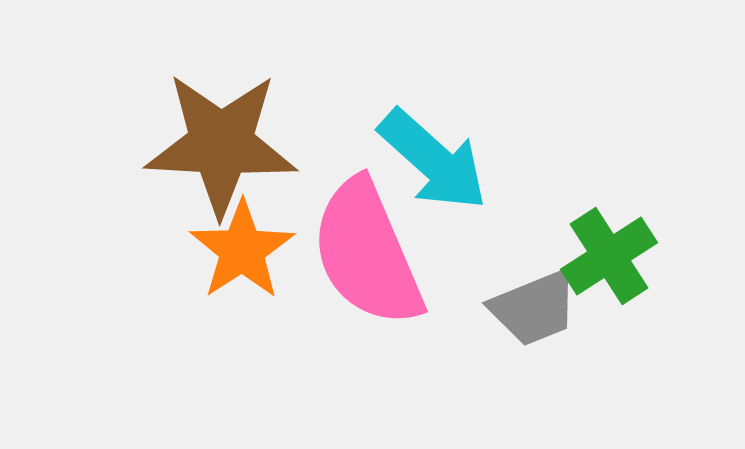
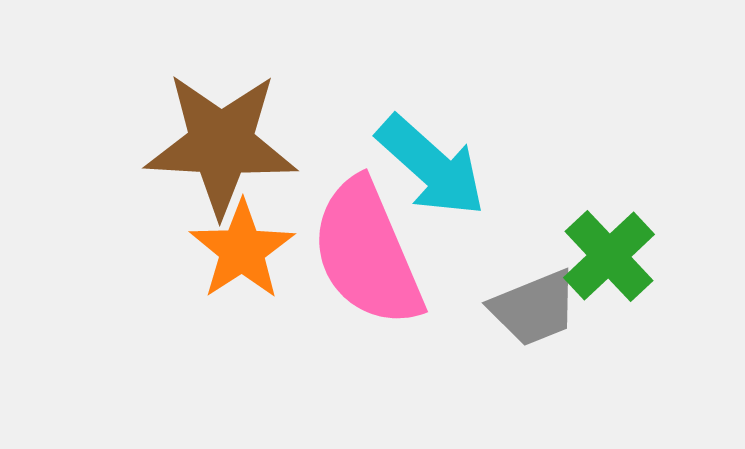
cyan arrow: moved 2 px left, 6 px down
green cross: rotated 10 degrees counterclockwise
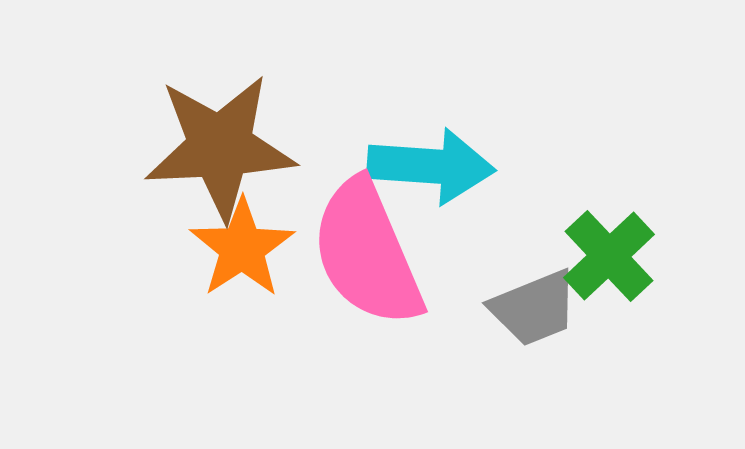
brown star: moved 1 px left, 3 px down; rotated 6 degrees counterclockwise
cyan arrow: rotated 38 degrees counterclockwise
orange star: moved 2 px up
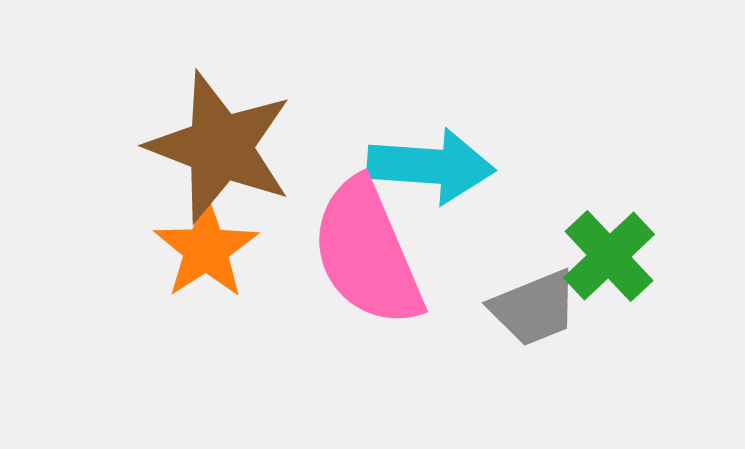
brown star: rotated 24 degrees clockwise
orange star: moved 36 px left, 1 px down
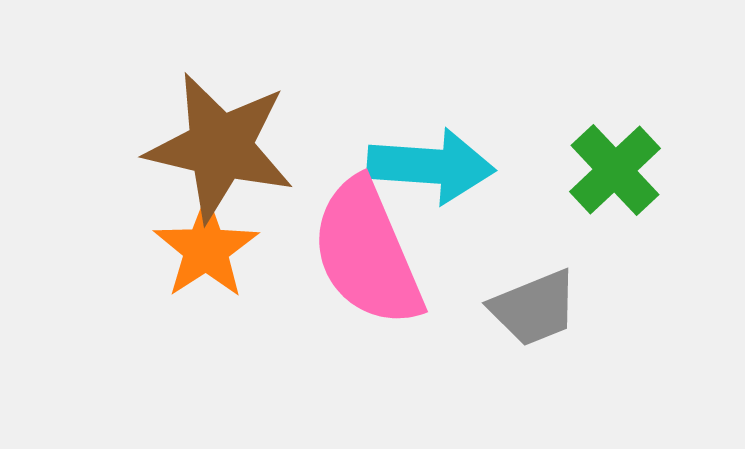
brown star: rotated 8 degrees counterclockwise
green cross: moved 6 px right, 86 px up
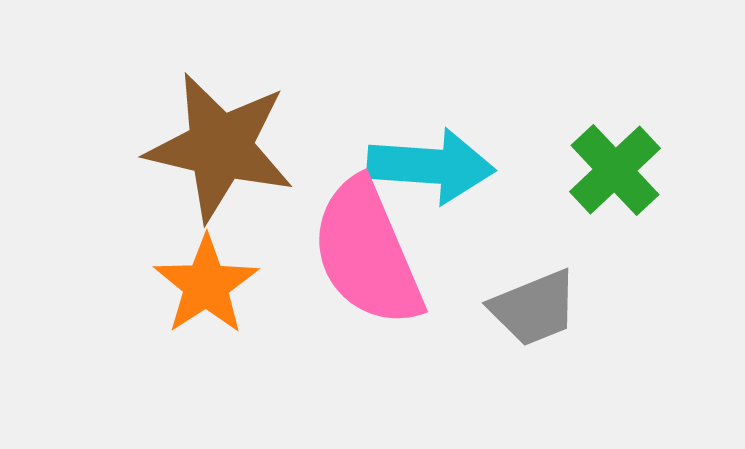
orange star: moved 36 px down
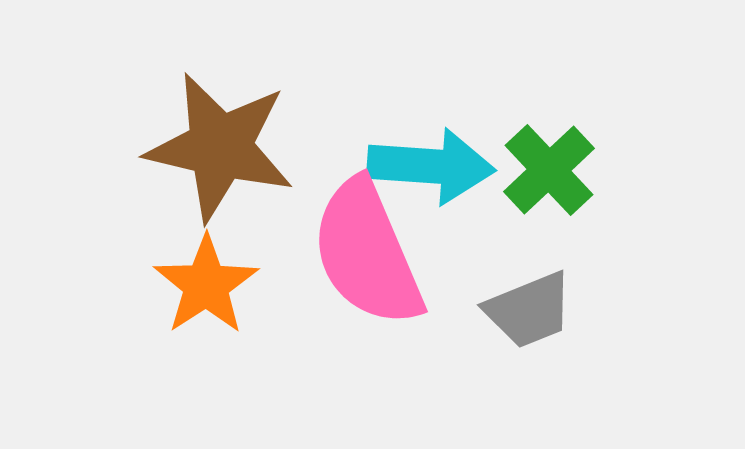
green cross: moved 66 px left
gray trapezoid: moved 5 px left, 2 px down
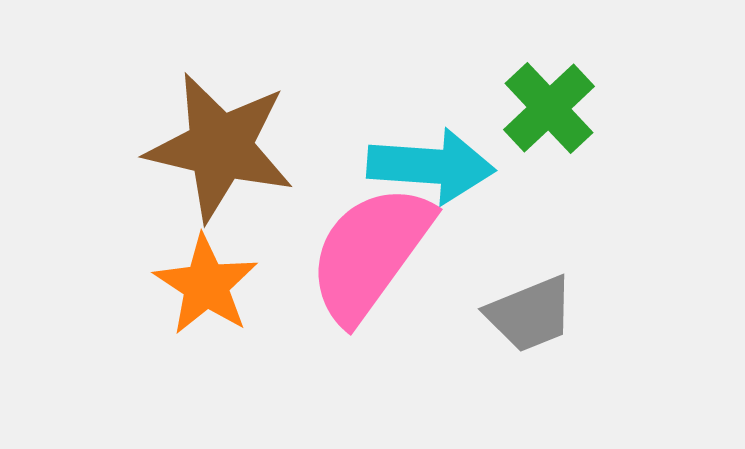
green cross: moved 62 px up
pink semicircle: moved 3 px right; rotated 59 degrees clockwise
orange star: rotated 6 degrees counterclockwise
gray trapezoid: moved 1 px right, 4 px down
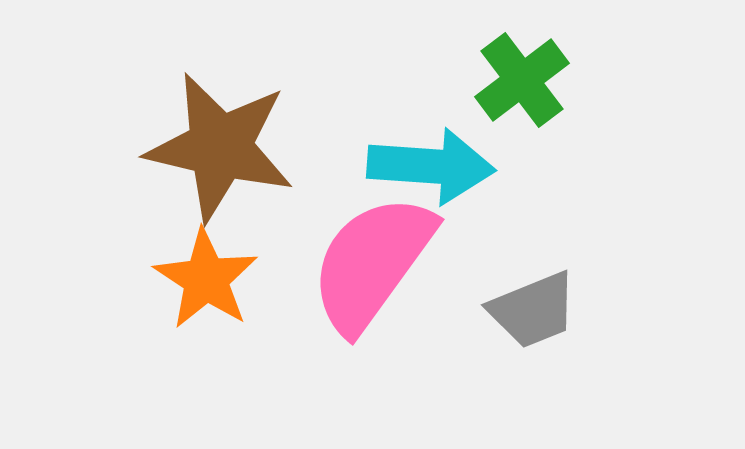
green cross: moved 27 px left, 28 px up; rotated 6 degrees clockwise
pink semicircle: moved 2 px right, 10 px down
orange star: moved 6 px up
gray trapezoid: moved 3 px right, 4 px up
